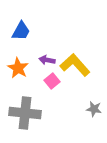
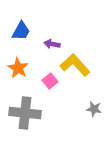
purple arrow: moved 5 px right, 16 px up
pink square: moved 2 px left
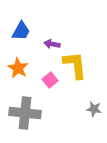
yellow L-shape: rotated 36 degrees clockwise
pink square: moved 1 px up
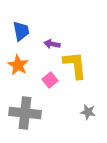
blue trapezoid: rotated 40 degrees counterclockwise
orange star: moved 3 px up
gray star: moved 6 px left, 3 px down
